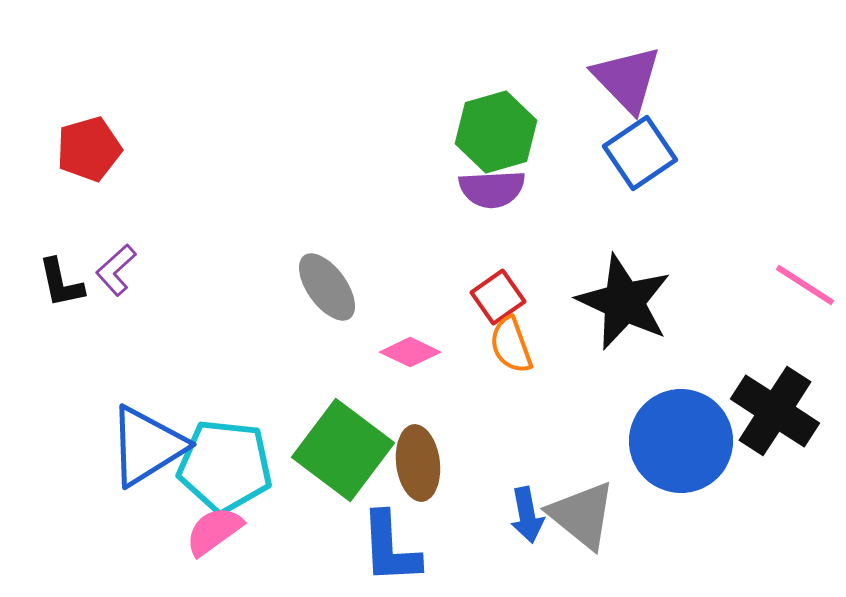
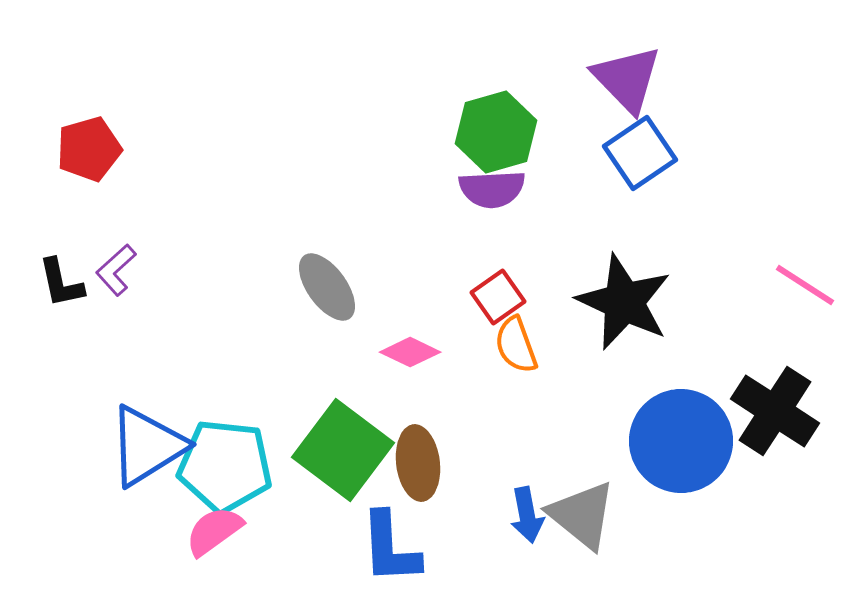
orange semicircle: moved 5 px right
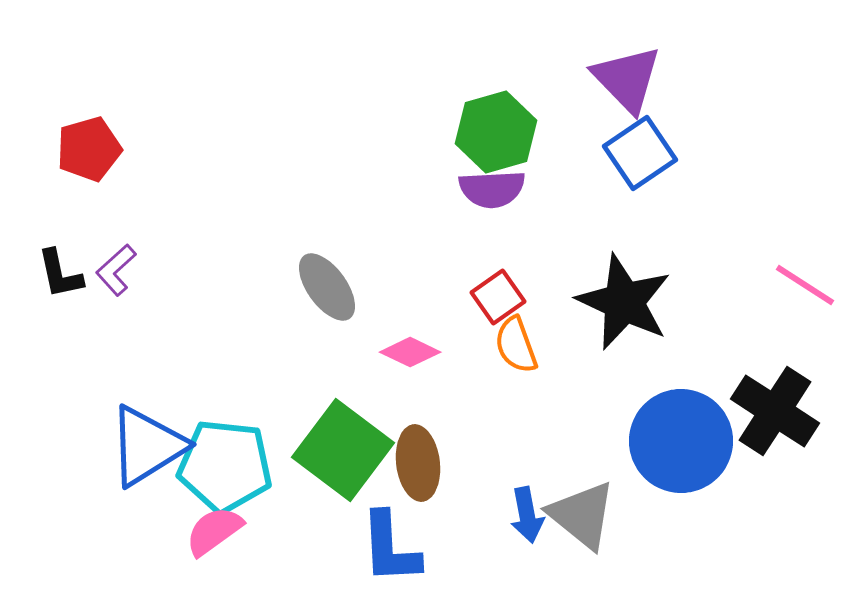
black L-shape: moved 1 px left, 9 px up
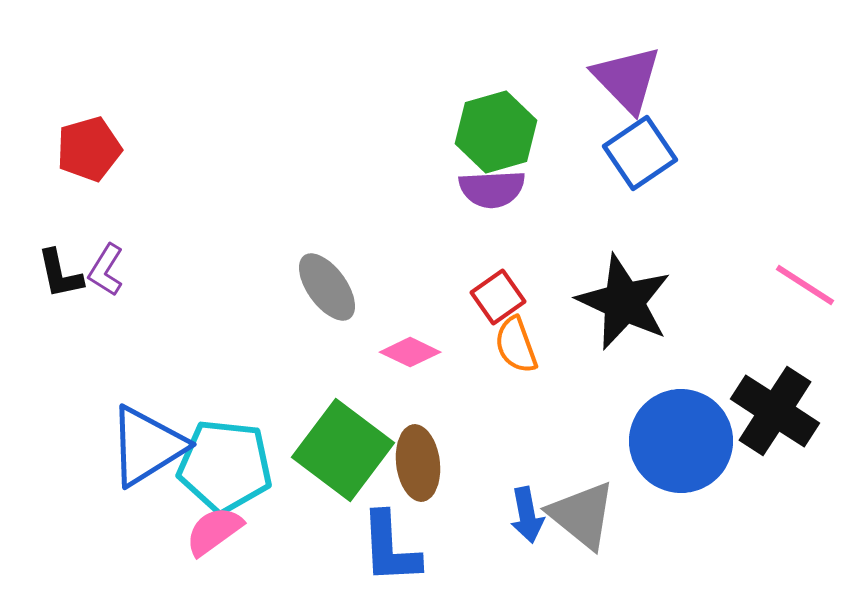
purple L-shape: moved 10 px left; rotated 16 degrees counterclockwise
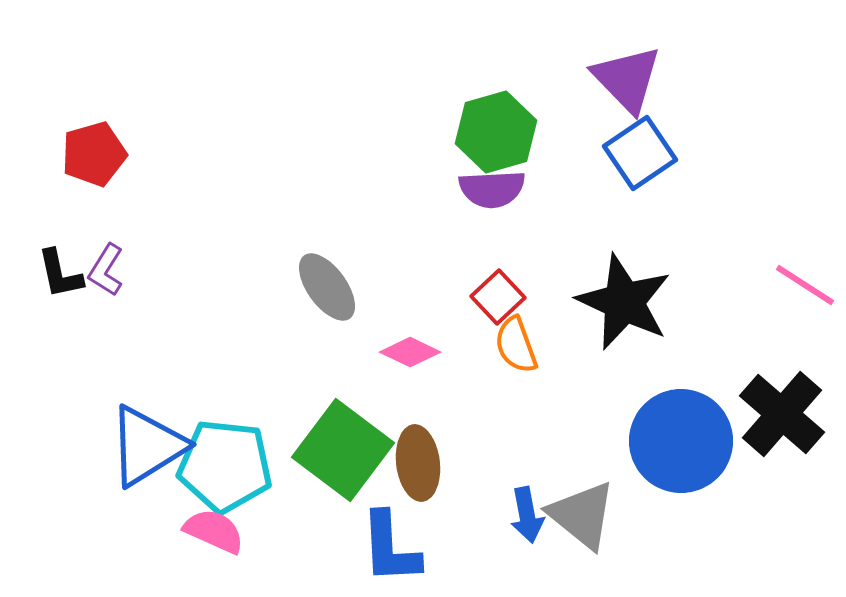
red pentagon: moved 5 px right, 5 px down
red square: rotated 8 degrees counterclockwise
black cross: moved 7 px right, 3 px down; rotated 8 degrees clockwise
pink semicircle: rotated 60 degrees clockwise
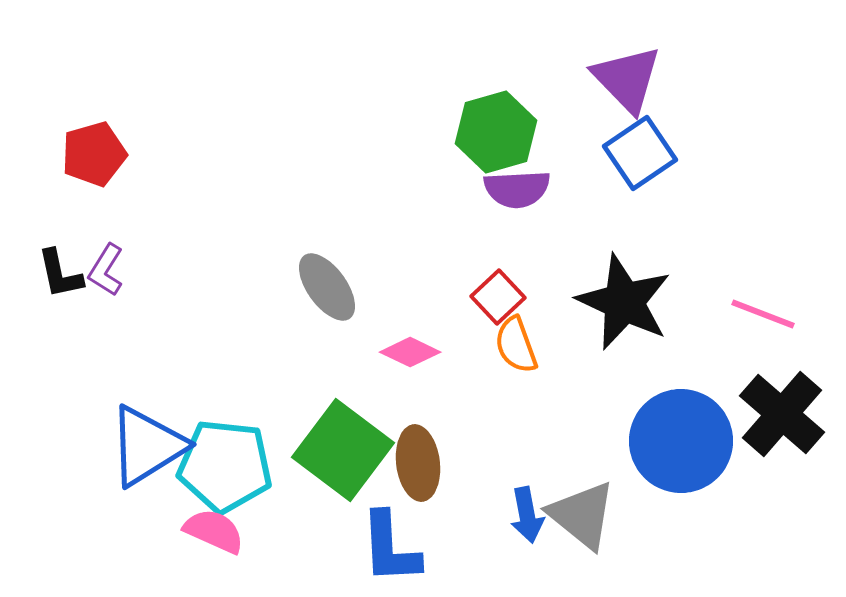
purple semicircle: moved 25 px right
pink line: moved 42 px left, 29 px down; rotated 12 degrees counterclockwise
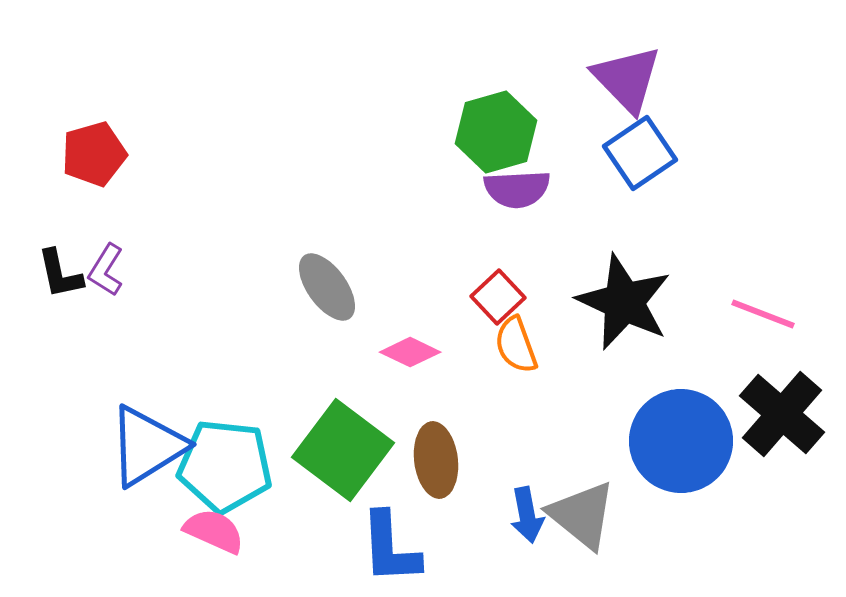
brown ellipse: moved 18 px right, 3 px up
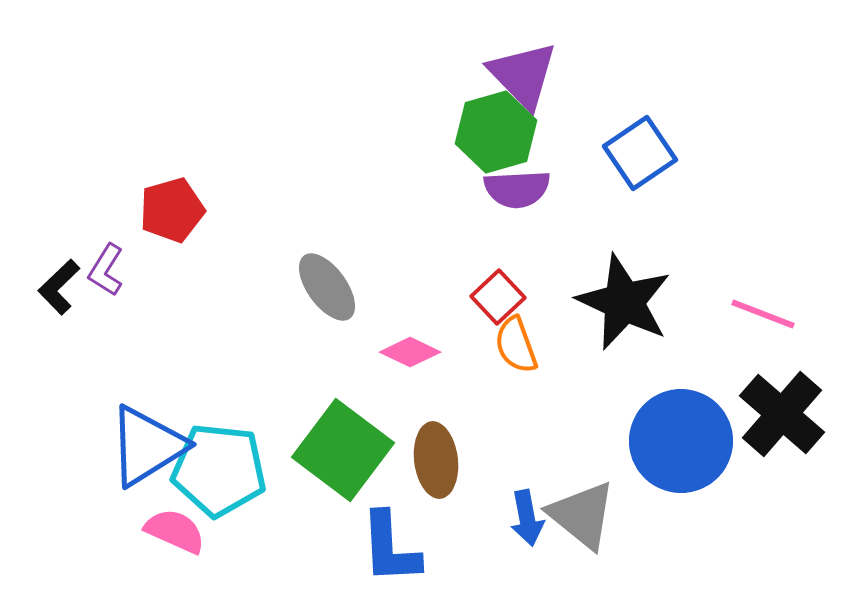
purple triangle: moved 104 px left, 4 px up
red pentagon: moved 78 px right, 56 px down
black L-shape: moved 1 px left, 13 px down; rotated 58 degrees clockwise
cyan pentagon: moved 6 px left, 4 px down
blue arrow: moved 3 px down
pink semicircle: moved 39 px left
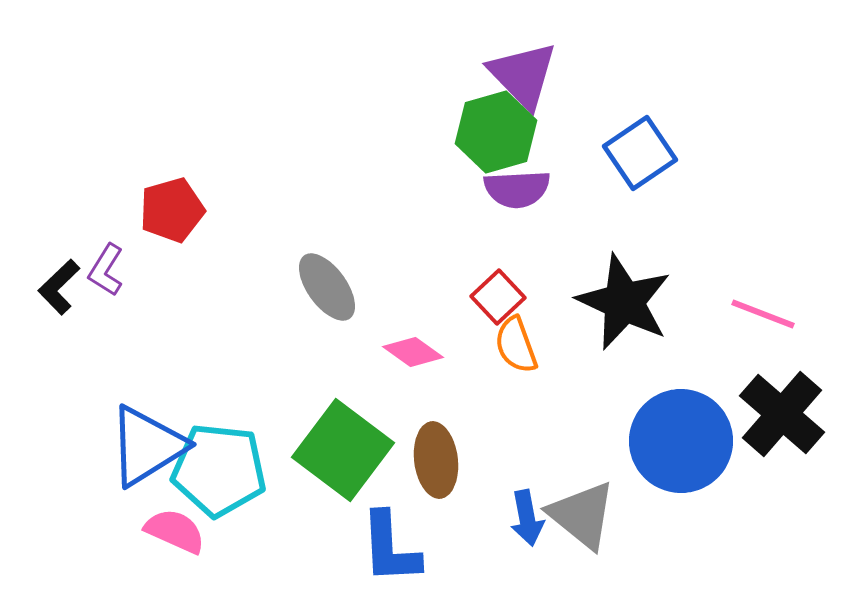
pink diamond: moved 3 px right; rotated 10 degrees clockwise
